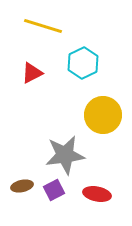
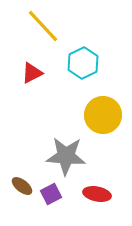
yellow line: rotated 30 degrees clockwise
gray star: moved 1 px right, 1 px down; rotated 12 degrees clockwise
brown ellipse: rotated 50 degrees clockwise
purple square: moved 3 px left, 4 px down
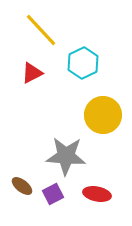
yellow line: moved 2 px left, 4 px down
purple square: moved 2 px right
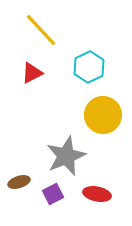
cyan hexagon: moved 6 px right, 4 px down
gray star: rotated 27 degrees counterclockwise
brown ellipse: moved 3 px left, 4 px up; rotated 55 degrees counterclockwise
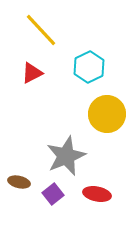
yellow circle: moved 4 px right, 1 px up
brown ellipse: rotated 30 degrees clockwise
purple square: rotated 10 degrees counterclockwise
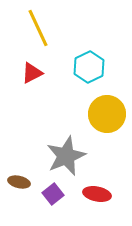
yellow line: moved 3 px left, 2 px up; rotated 18 degrees clockwise
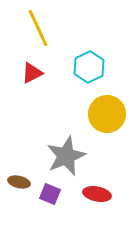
purple square: moved 3 px left; rotated 30 degrees counterclockwise
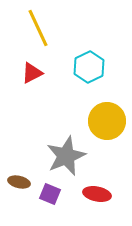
yellow circle: moved 7 px down
